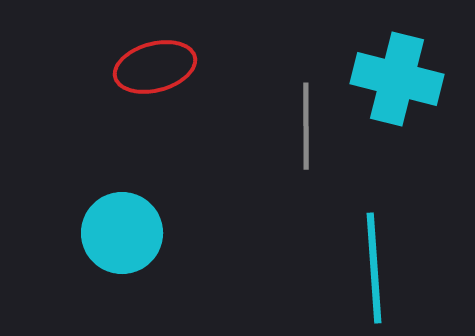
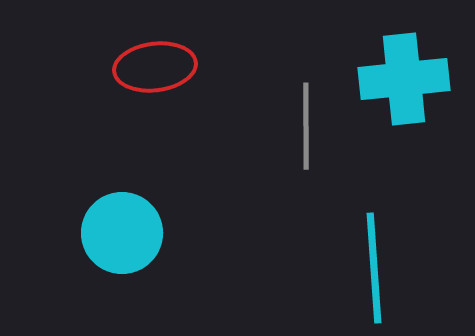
red ellipse: rotated 8 degrees clockwise
cyan cross: moved 7 px right; rotated 20 degrees counterclockwise
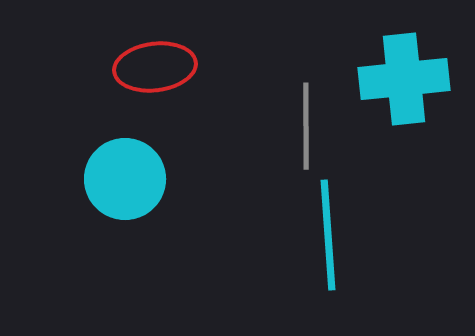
cyan circle: moved 3 px right, 54 px up
cyan line: moved 46 px left, 33 px up
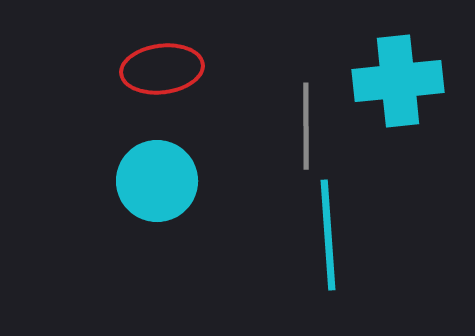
red ellipse: moved 7 px right, 2 px down
cyan cross: moved 6 px left, 2 px down
cyan circle: moved 32 px right, 2 px down
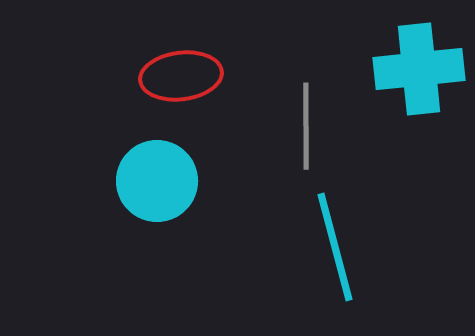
red ellipse: moved 19 px right, 7 px down
cyan cross: moved 21 px right, 12 px up
cyan line: moved 7 px right, 12 px down; rotated 11 degrees counterclockwise
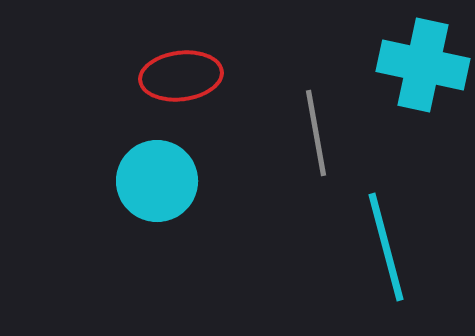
cyan cross: moved 4 px right, 4 px up; rotated 18 degrees clockwise
gray line: moved 10 px right, 7 px down; rotated 10 degrees counterclockwise
cyan line: moved 51 px right
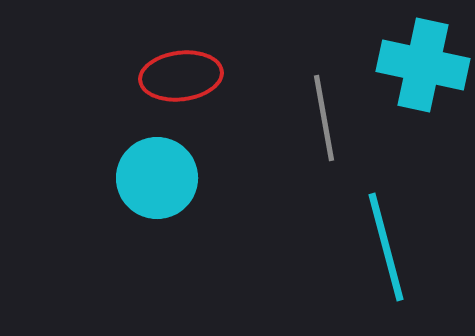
gray line: moved 8 px right, 15 px up
cyan circle: moved 3 px up
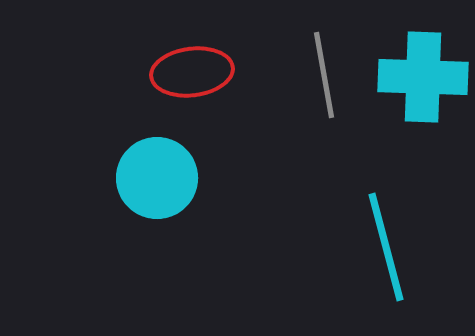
cyan cross: moved 12 px down; rotated 10 degrees counterclockwise
red ellipse: moved 11 px right, 4 px up
gray line: moved 43 px up
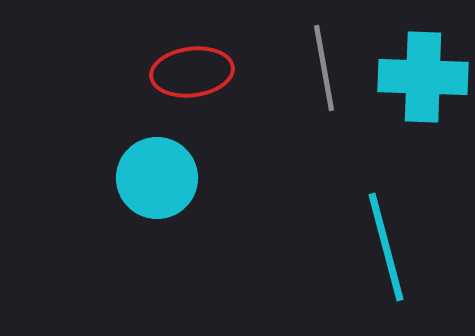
gray line: moved 7 px up
